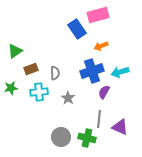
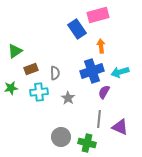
orange arrow: rotated 104 degrees clockwise
green cross: moved 5 px down
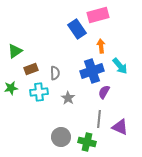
cyan arrow: moved 6 px up; rotated 114 degrees counterclockwise
green cross: moved 1 px up
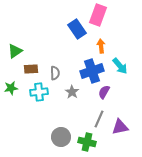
pink rectangle: rotated 55 degrees counterclockwise
brown rectangle: rotated 16 degrees clockwise
gray star: moved 4 px right, 6 px up
gray line: rotated 18 degrees clockwise
purple triangle: rotated 36 degrees counterclockwise
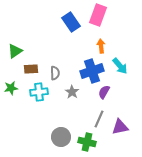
blue rectangle: moved 6 px left, 7 px up
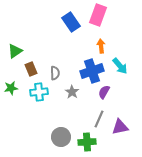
brown rectangle: rotated 72 degrees clockwise
green cross: rotated 18 degrees counterclockwise
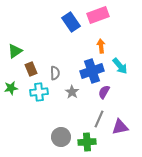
pink rectangle: rotated 50 degrees clockwise
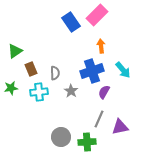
pink rectangle: moved 1 px left; rotated 25 degrees counterclockwise
cyan arrow: moved 3 px right, 4 px down
gray star: moved 1 px left, 1 px up
